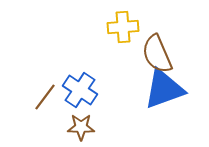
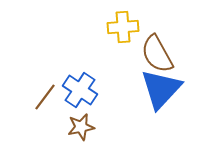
brown semicircle: rotated 6 degrees counterclockwise
blue triangle: moved 3 px left; rotated 27 degrees counterclockwise
brown star: rotated 12 degrees counterclockwise
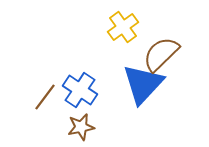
yellow cross: rotated 32 degrees counterclockwise
brown semicircle: moved 4 px right; rotated 75 degrees clockwise
blue triangle: moved 18 px left, 5 px up
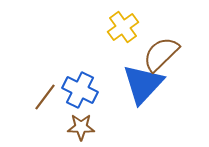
blue cross: rotated 8 degrees counterclockwise
brown star: rotated 12 degrees clockwise
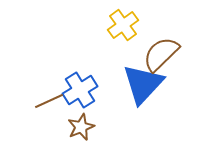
yellow cross: moved 2 px up
blue cross: rotated 32 degrees clockwise
brown line: moved 4 px right, 4 px down; rotated 28 degrees clockwise
brown star: rotated 24 degrees counterclockwise
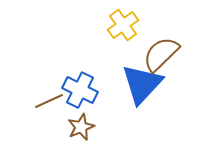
blue triangle: moved 1 px left
blue cross: rotated 32 degrees counterclockwise
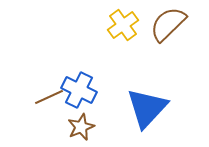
brown semicircle: moved 7 px right, 30 px up
blue triangle: moved 5 px right, 24 px down
blue cross: moved 1 px left
brown line: moved 4 px up
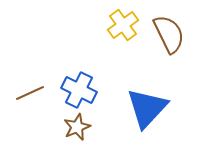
brown semicircle: moved 1 px right, 10 px down; rotated 108 degrees clockwise
brown line: moved 19 px left, 4 px up
brown star: moved 4 px left
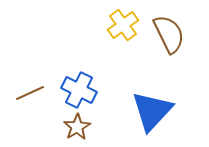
blue triangle: moved 5 px right, 3 px down
brown star: rotated 8 degrees counterclockwise
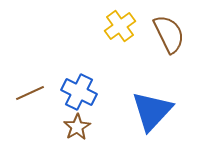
yellow cross: moved 3 px left, 1 px down
blue cross: moved 2 px down
